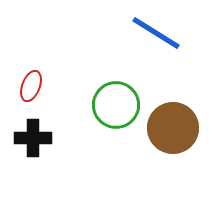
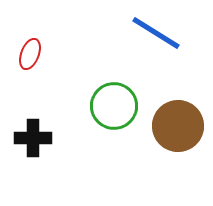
red ellipse: moved 1 px left, 32 px up
green circle: moved 2 px left, 1 px down
brown circle: moved 5 px right, 2 px up
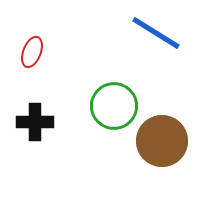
red ellipse: moved 2 px right, 2 px up
brown circle: moved 16 px left, 15 px down
black cross: moved 2 px right, 16 px up
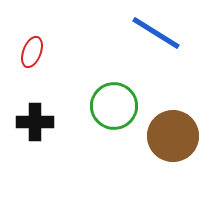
brown circle: moved 11 px right, 5 px up
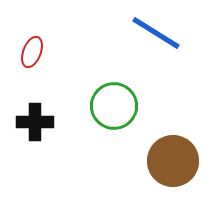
brown circle: moved 25 px down
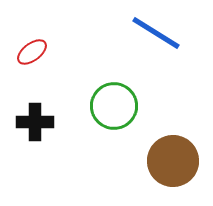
red ellipse: rotated 32 degrees clockwise
